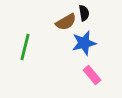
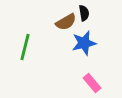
pink rectangle: moved 8 px down
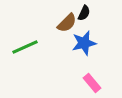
black semicircle: rotated 35 degrees clockwise
brown semicircle: moved 1 px right, 1 px down; rotated 15 degrees counterclockwise
green line: rotated 52 degrees clockwise
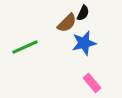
black semicircle: moved 1 px left
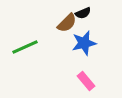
black semicircle: rotated 42 degrees clockwise
pink rectangle: moved 6 px left, 2 px up
